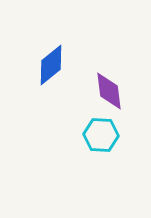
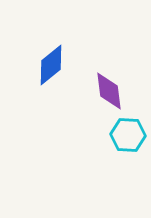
cyan hexagon: moved 27 px right
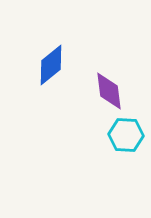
cyan hexagon: moved 2 px left
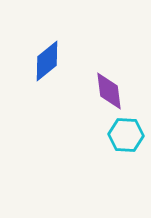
blue diamond: moved 4 px left, 4 px up
